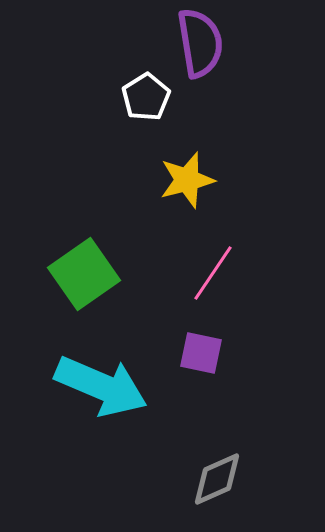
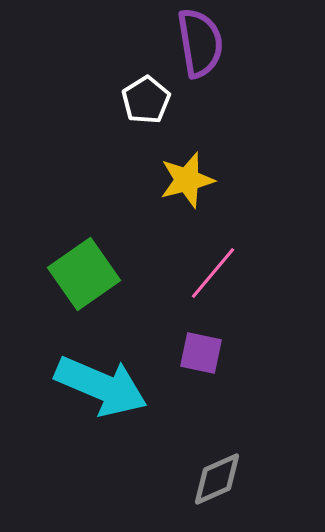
white pentagon: moved 3 px down
pink line: rotated 6 degrees clockwise
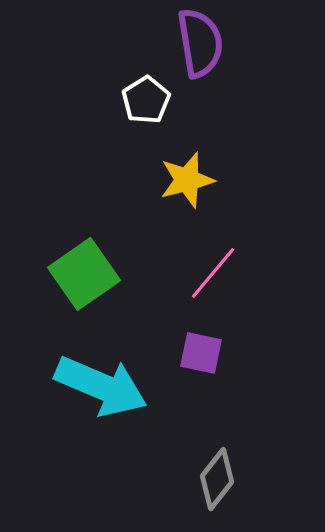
gray diamond: rotated 28 degrees counterclockwise
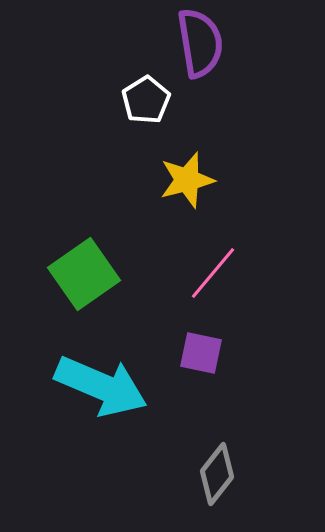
gray diamond: moved 5 px up
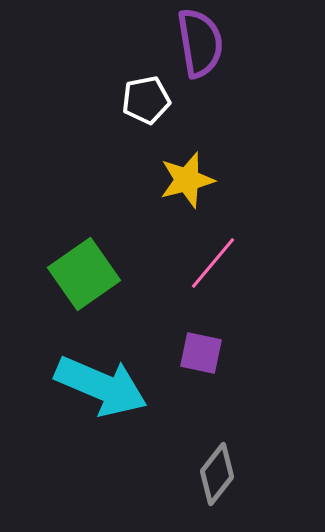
white pentagon: rotated 21 degrees clockwise
pink line: moved 10 px up
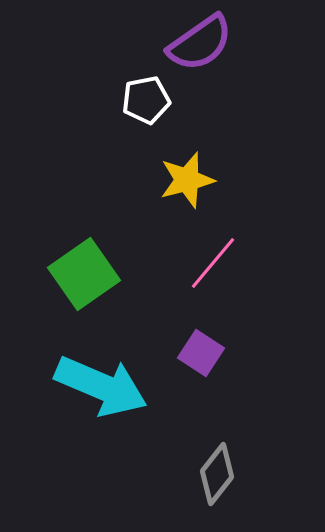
purple semicircle: rotated 64 degrees clockwise
purple square: rotated 21 degrees clockwise
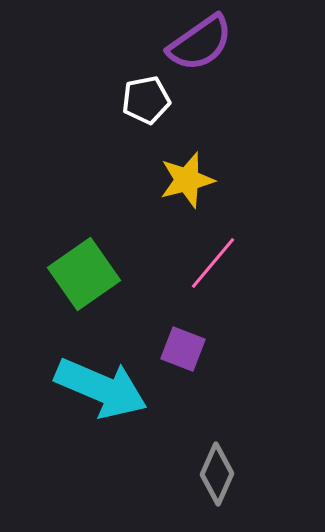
purple square: moved 18 px left, 4 px up; rotated 12 degrees counterclockwise
cyan arrow: moved 2 px down
gray diamond: rotated 14 degrees counterclockwise
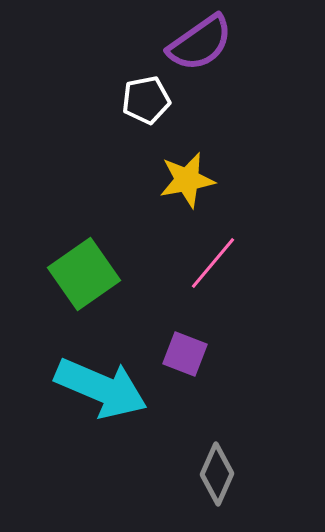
yellow star: rotated 4 degrees clockwise
purple square: moved 2 px right, 5 px down
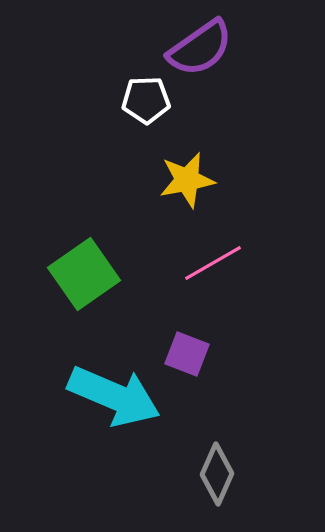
purple semicircle: moved 5 px down
white pentagon: rotated 9 degrees clockwise
pink line: rotated 20 degrees clockwise
purple square: moved 2 px right
cyan arrow: moved 13 px right, 8 px down
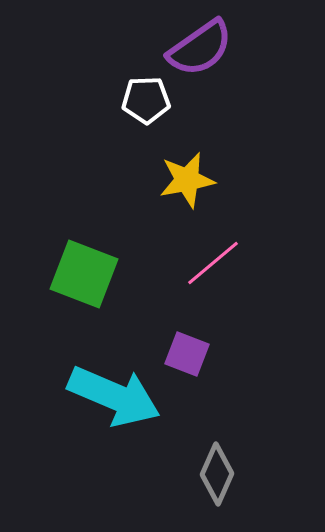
pink line: rotated 10 degrees counterclockwise
green square: rotated 34 degrees counterclockwise
